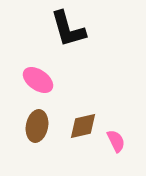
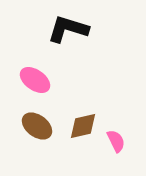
black L-shape: rotated 123 degrees clockwise
pink ellipse: moved 3 px left
brown ellipse: rotated 64 degrees counterclockwise
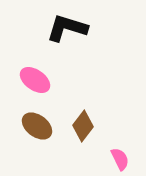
black L-shape: moved 1 px left, 1 px up
brown diamond: rotated 40 degrees counterclockwise
pink semicircle: moved 4 px right, 18 px down
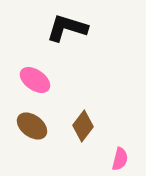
brown ellipse: moved 5 px left
pink semicircle: rotated 40 degrees clockwise
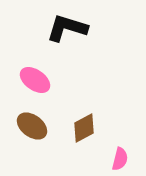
brown diamond: moved 1 px right, 2 px down; rotated 24 degrees clockwise
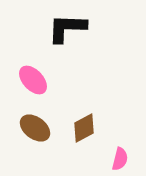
black L-shape: rotated 15 degrees counterclockwise
pink ellipse: moved 2 px left; rotated 12 degrees clockwise
brown ellipse: moved 3 px right, 2 px down
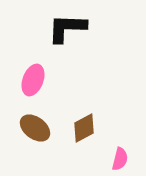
pink ellipse: rotated 64 degrees clockwise
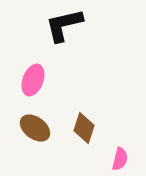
black L-shape: moved 3 px left, 3 px up; rotated 15 degrees counterclockwise
brown diamond: rotated 44 degrees counterclockwise
